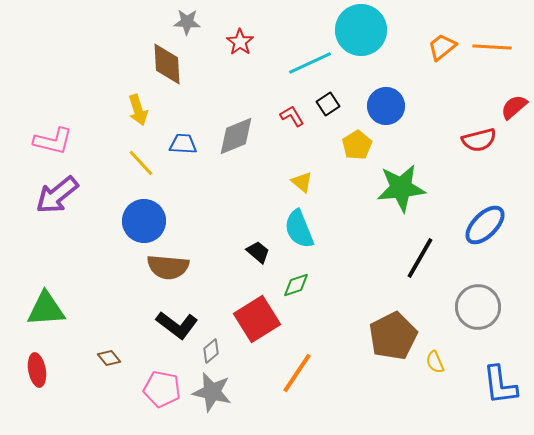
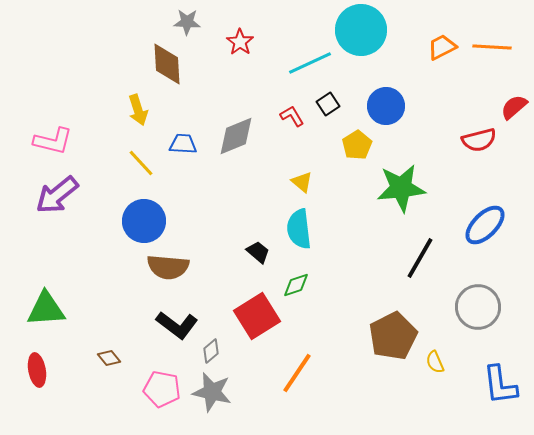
orange trapezoid at (442, 47): rotated 12 degrees clockwise
cyan semicircle at (299, 229): rotated 15 degrees clockwise
red square at (257, 319): moved 3 px up
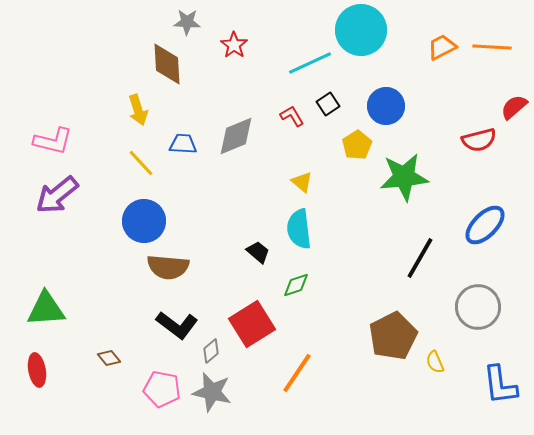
red star at (240, 42): moved 6 px left, 3 px down
green star at (401, 188): moved 3 px right, 11 px up
red square at (257, 316): moved 5 px left, 8 px down
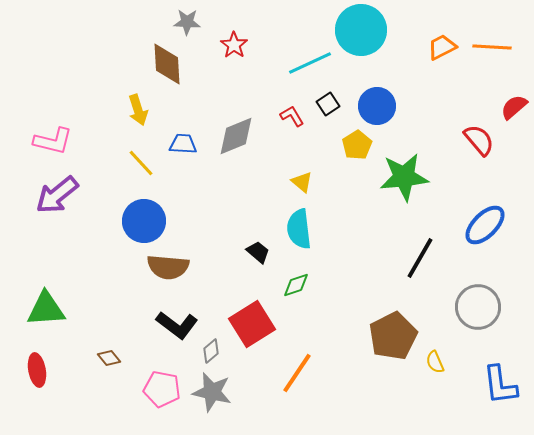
blue circle at (386, 106): moved 9 px left
red semicircle at (479, 140): rotated 116 degrees counterclockwise
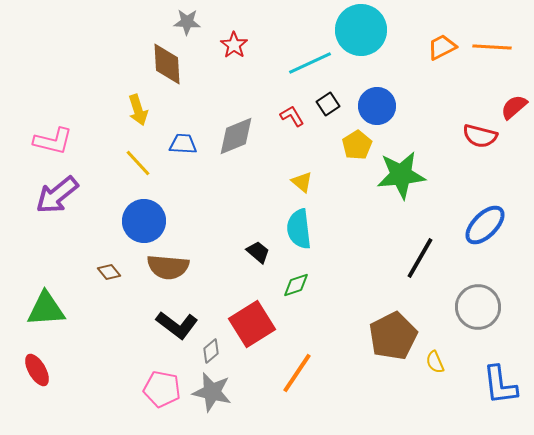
red semicircle at (479, 140): moved 1 px right, 4 px up; rotated 144 degrees clockwise
yellow line at (141, 163): moved 3 px left
green star at (404, 177): moved 3 px left, 2 px up
brown diamond at (109, 358): moved 86 px up
red ellipse at (37, 370): rotated 20 degrees counterclockwise
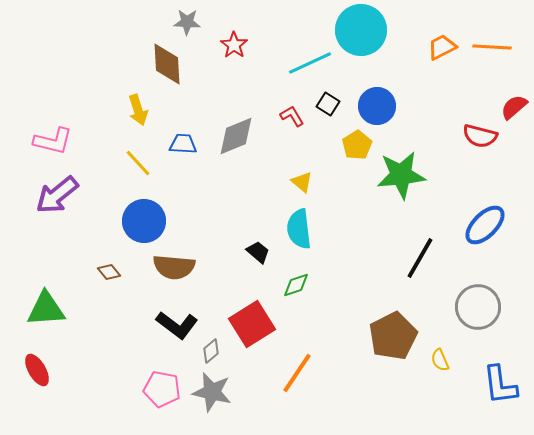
black square at (328, 104): rotated 25 degrees counterclockwise
brown semicircle at (168, 267): moved 6 px right
yellow semicircle at (435, 362): moved 5 px right, 2 px up
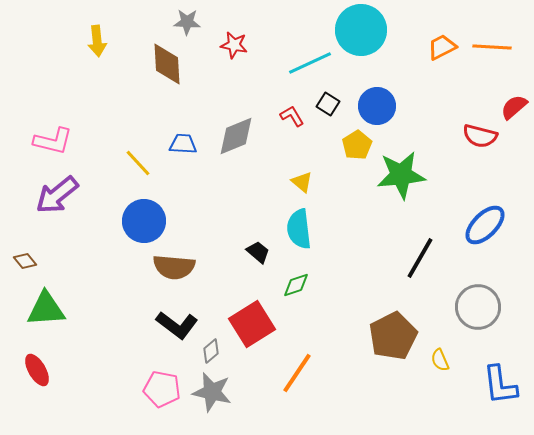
red star at (234, 45): rotated 24 degrees counterclockwise
yellow arrow at (138, 110): moved 41 px left, 69 px up; rotated 12 degrees clockwise
brown diamond at (109, 272): moved 84 px left, 11 px up
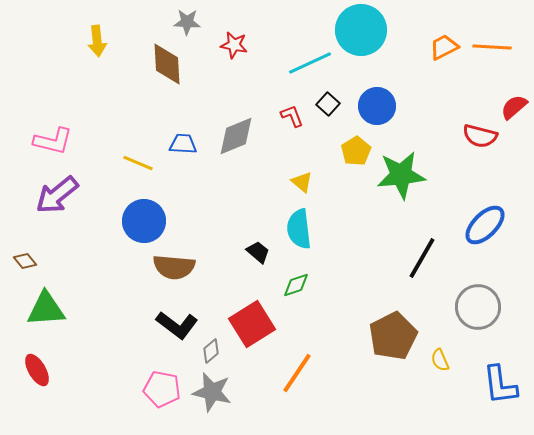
orange trapezoid at (442, 47): moved 2 px right
black square at (328, 104): rotated 10 degrees clockwise
red L-shape at (292, 116): rotated 10 degrees clockwise
yellow pentagon at (357, 145): moved 1 px left, 6 px down
yellow line at (138, 163): rotated 24 degrees counterclockwise
black line at (420, 258): moved 2 px right
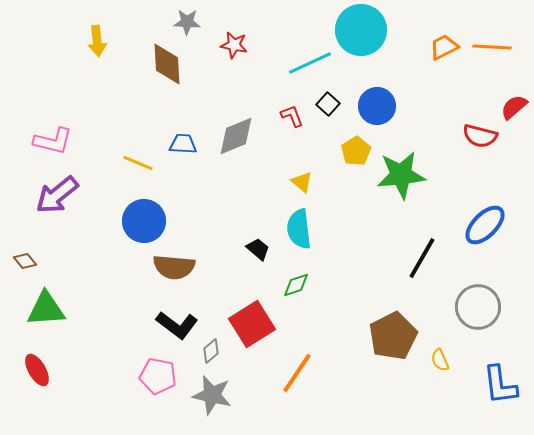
black trapezoid at (258, 252): moved 3 px up
pink pentagon at (162, 389): moved 4 px left, 13 px up
gray star at (212, 392): moved 3 px down
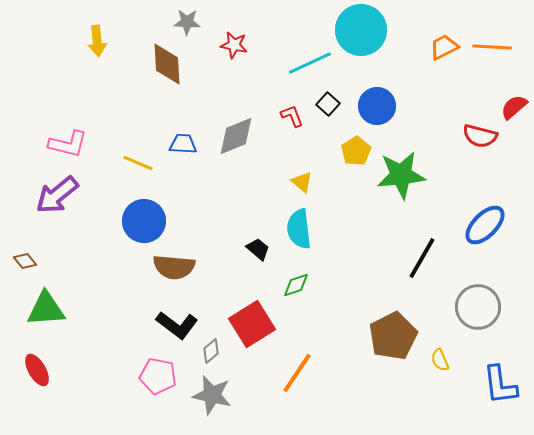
pink L-shape at (53, 141): moved 15 px right, 3 px down
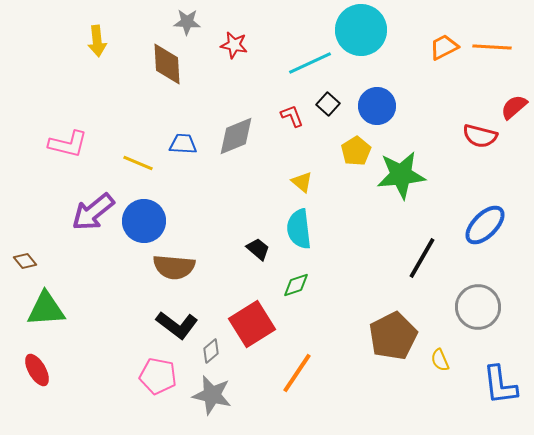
purple arrow at (57, 195): moved 36 px right, 17 px down
